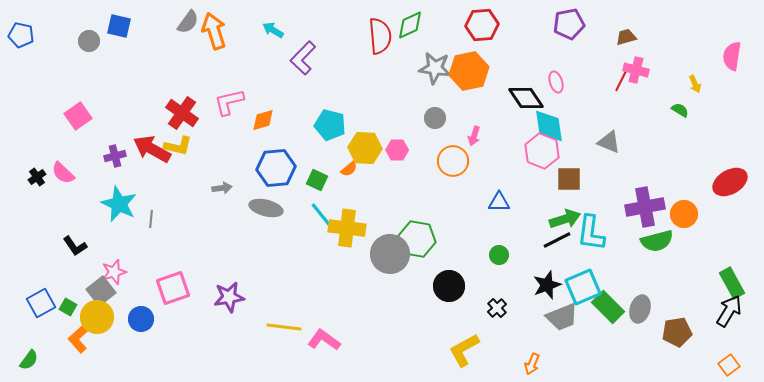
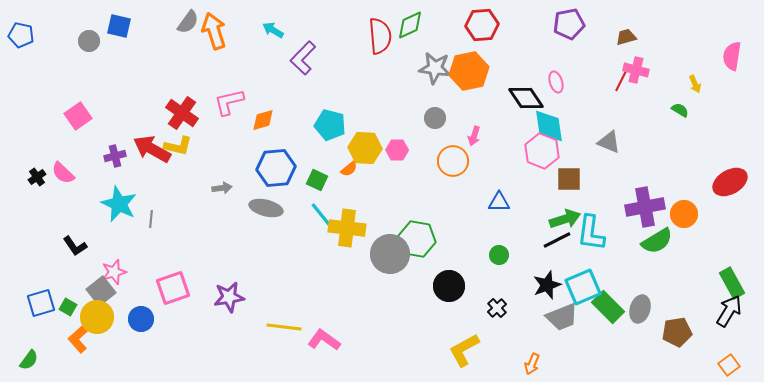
green semicircle at (657, 241): rotated 16 degrees counterclockwise
blue square at (41, 303): rotated 12 degrees clockwise
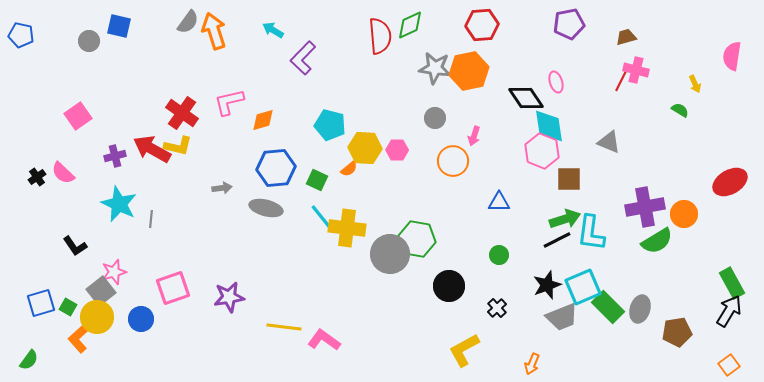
cyan line at (323, 217): moved 2 px down
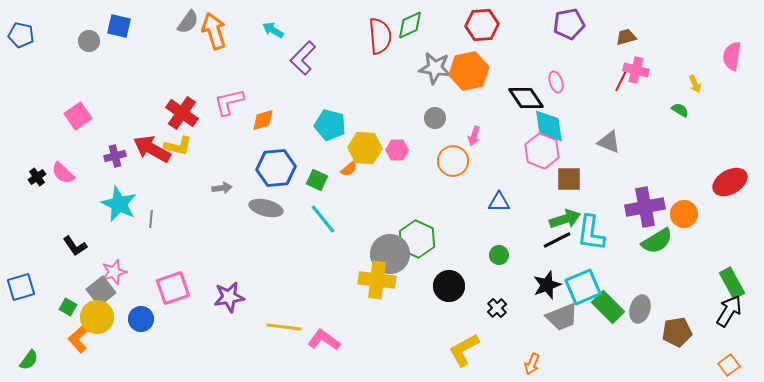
yellow cross at (347, 228): moved 30 px right, 52 px down
green hexagon at (417, 239): rotated 15 degrees clockwise
blue square at (41, 303): moved 20 px left, 16 px up
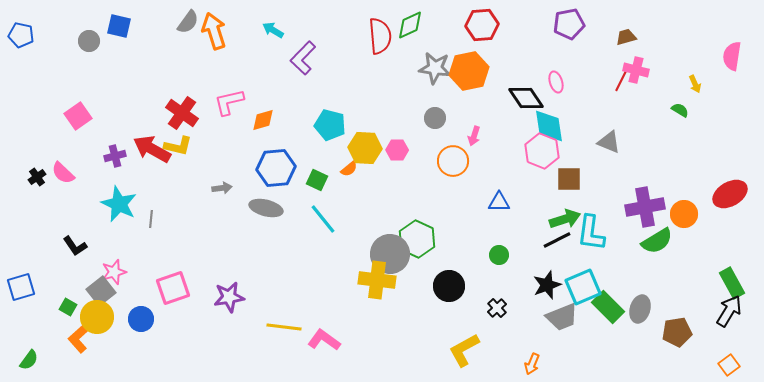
red ellipse at (730, 182): moved 12 px down
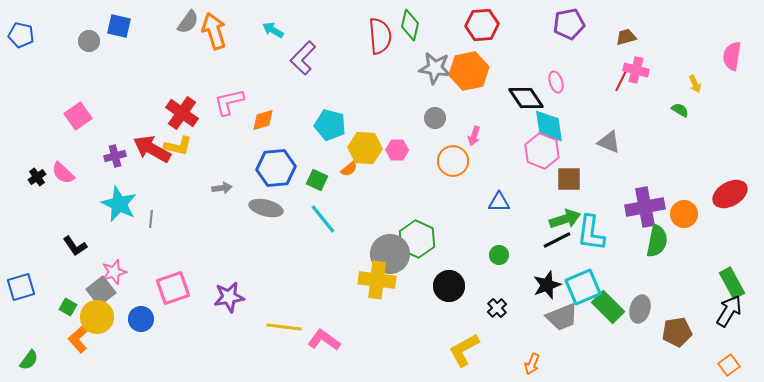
green diamond at (410, 25): rotated 52 degrees counterclockwise
green semicircle at (657, 241): rotated 48 degrees counterclockwise
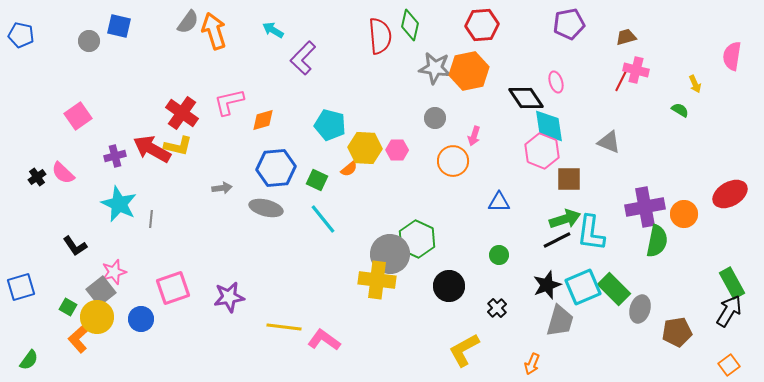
green rectangle at (608, 307): moved 6 px right, 18 px up
gray trapezoid at (562, 317): moved 2 px left, 4 px down; rotated 52 degrees counterclockwise
